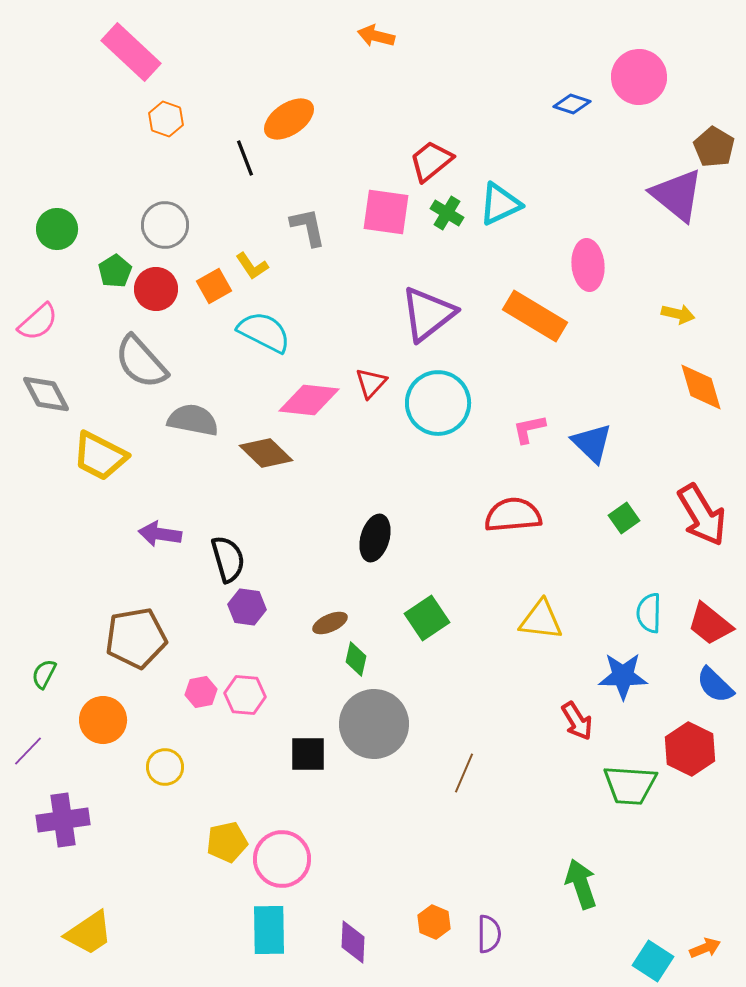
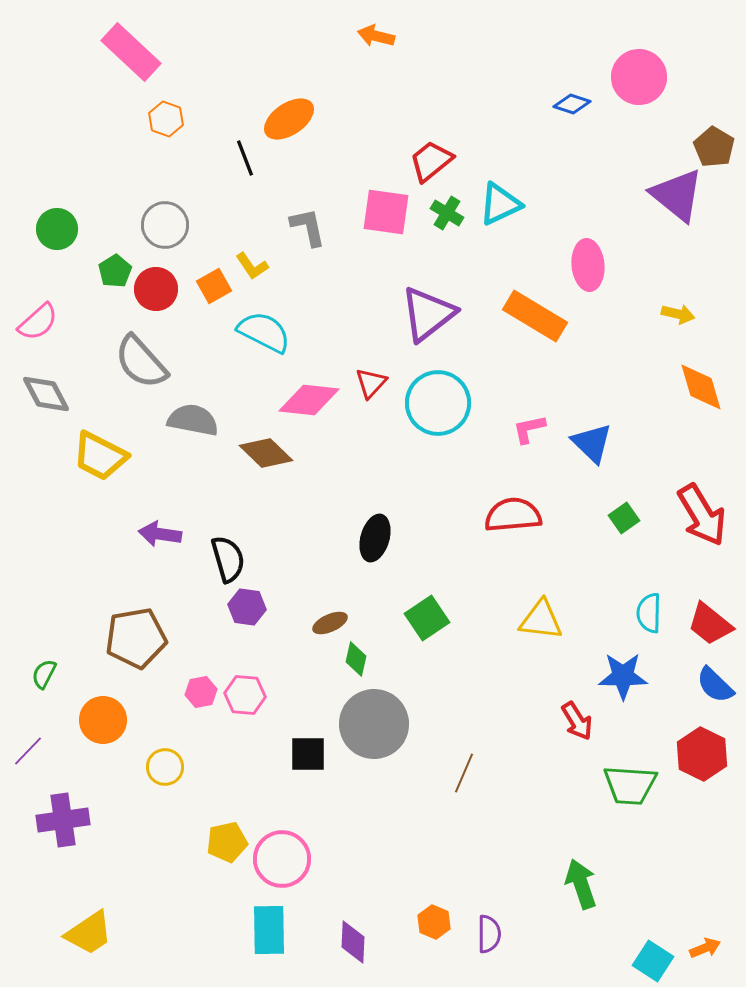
red hexagon at (690, 749): moved 12 px right, 5 px down
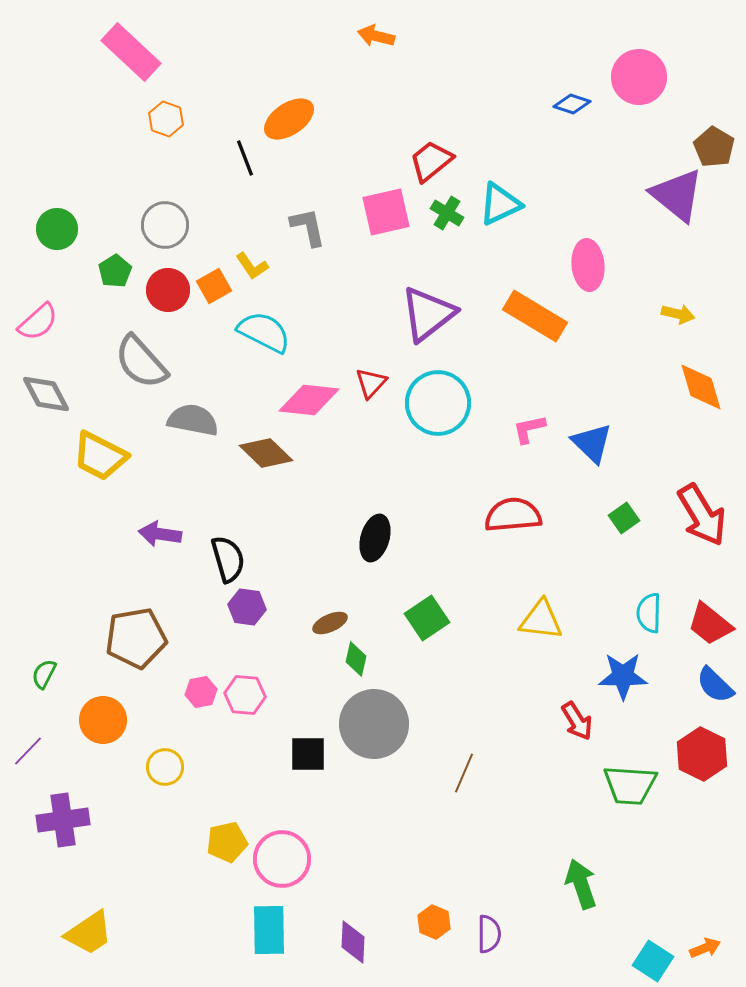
pink square at (386, 212): rotated 21 degrees counterclockwise
red circle at (156, 289): moved 12 px right, 1 px down
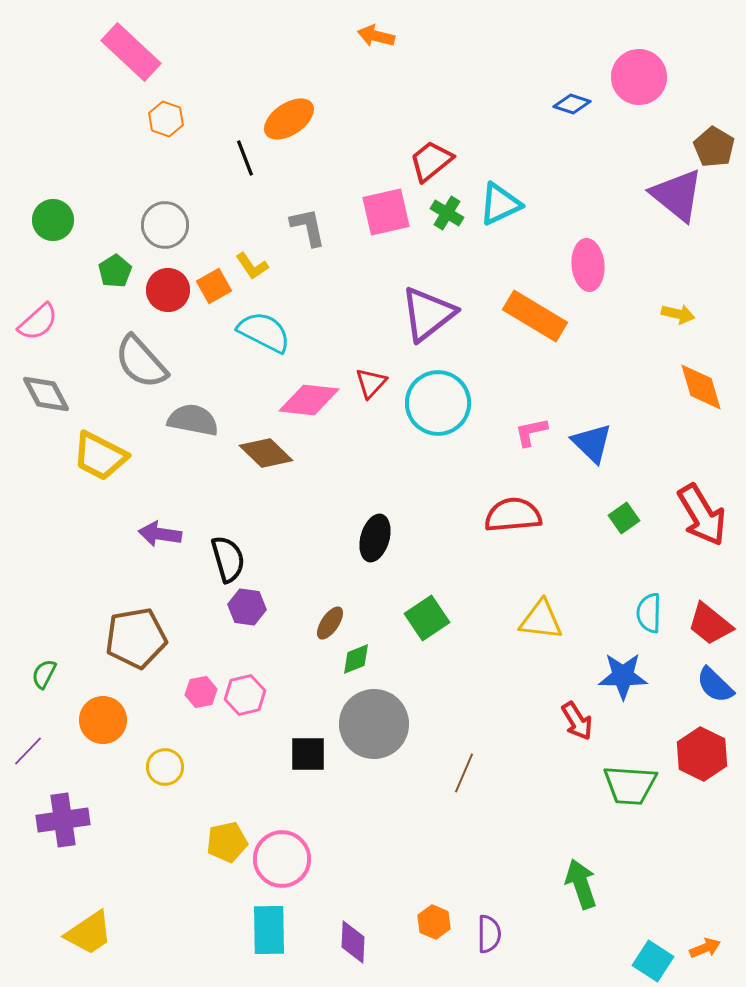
green circle at (57, 229): moved 4 px left, 9 px up
pink L-shape at (529, 429): moved 2 px right, 3 px down
brown ellipse at (330, 623): rotated 32 degrees counterclockwise
green diamond at (356, 659): rotated 56 degrees clockwise
pink hexagon at (245, 695): rotated 18 degrees counterclockwise
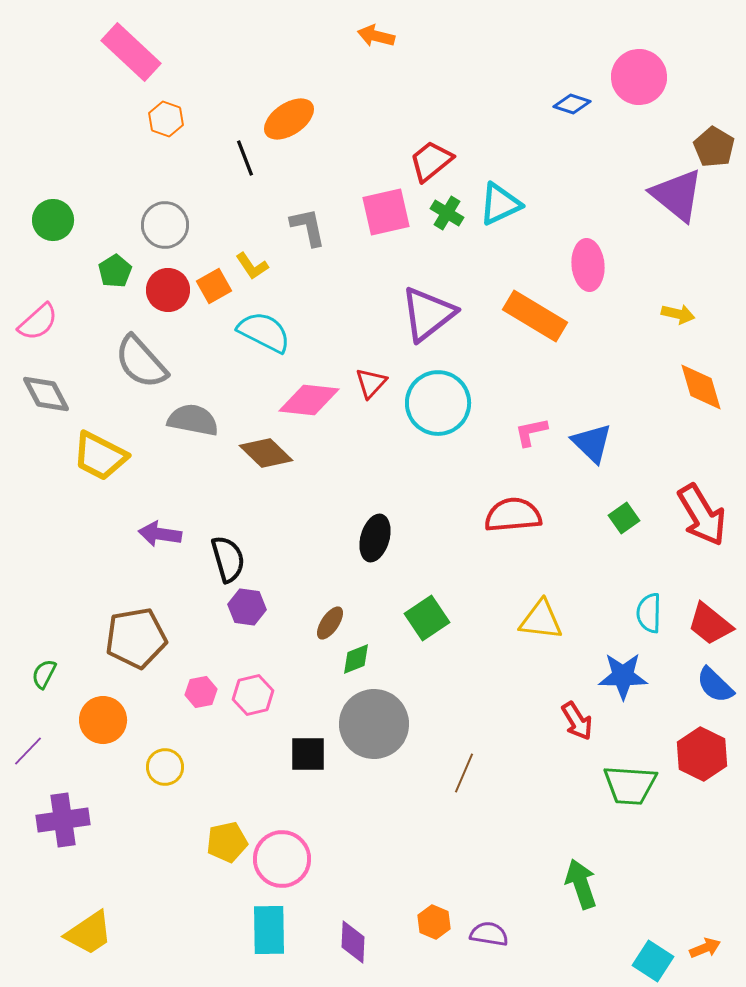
pink hexagon at (245, 695): moved 8 px right
purple semicircle at (489, 934): rotated 81 degrees counterclockwise
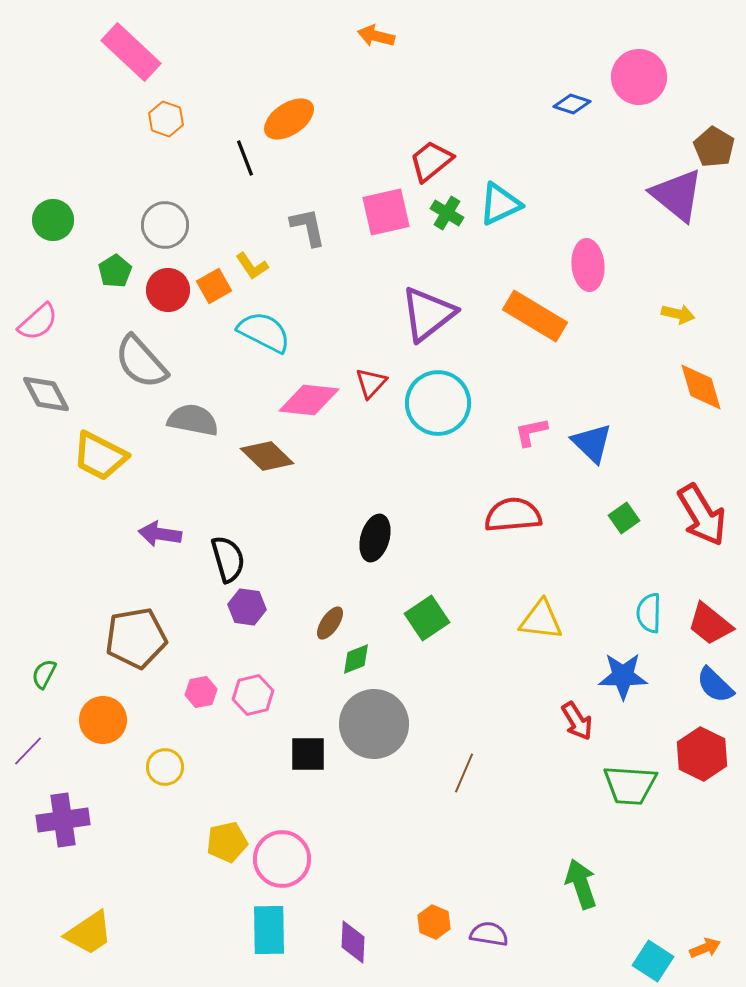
brown diamond at (266, 453): moved 1 px right, 3 px down
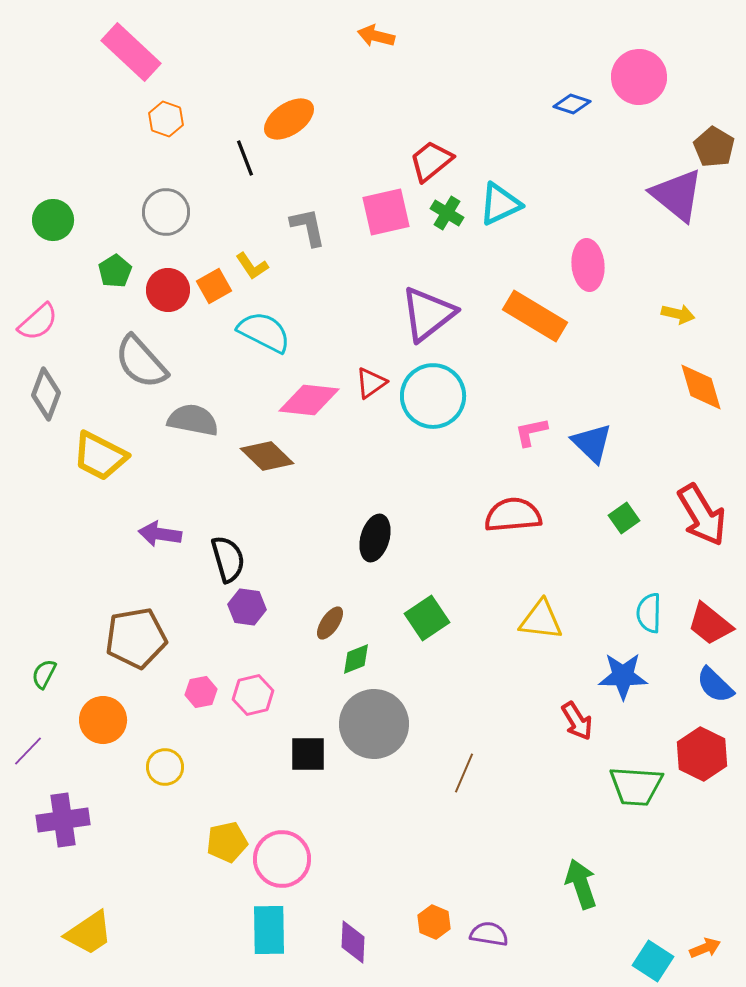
gray circle at (165, 225): moved 1 px right, 13 px up
red triangle at (371, 383): rotated 12 degrees clockwise
gray diamond at (46, 394): rotated 48 degrees clockwise
cyan circle at (438, 403): moved 5 px left, 7 px up
green trapezoid at (630, 785): moved 6 px right, 1 px down
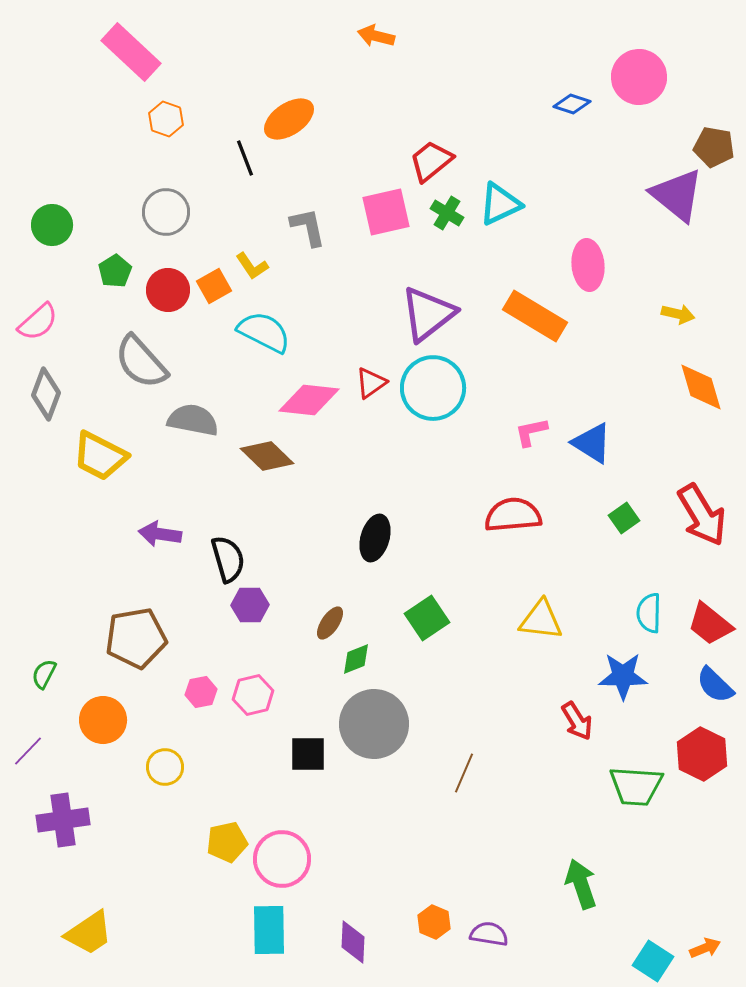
brown pentagon at (714, 147): rotated 21 degrees counterclockwise
green circle at (53, 220): moved 1 px left, 5 px down
cyan circle at (433, 396): moved 8 px up
blue triangle at (592, 443): rotated 12 degrees counterclockwise
purple hexagon at (247, 607): moved 3 px right, 2 px up; rotated 9 degrees counterclockwise
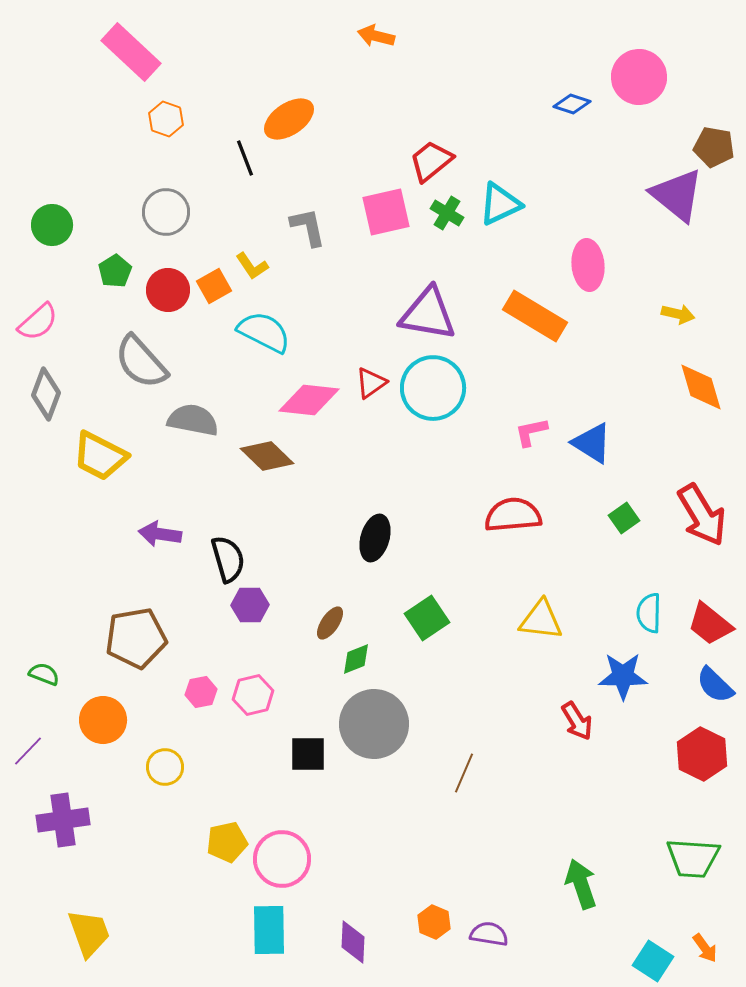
purple triangle at (428, 314): rotated 48 degrees clockwise
green semicircle at (44, 674): rotated 84 degrees clockwise
green trapezoid at (636, 786): moved 57 px right, 72 px down
yellow trapezoid at (89, 933): rotated 76 degrees counterclockwise
orange arrow at (705, 948): rotated 76 degrees clockwise
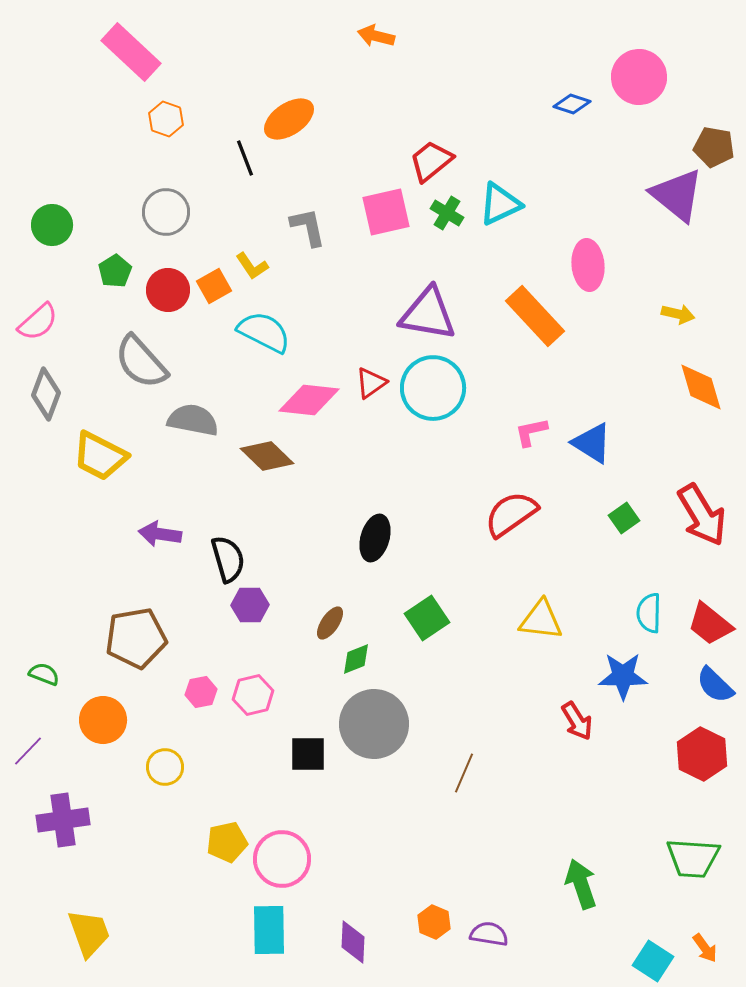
orange rectangle at (535, 316): rotated 16 degrees clockwise
red semicircle at (513, 515): moved 2 px left, 1 px up; rotated 30 degrees counterclockwise
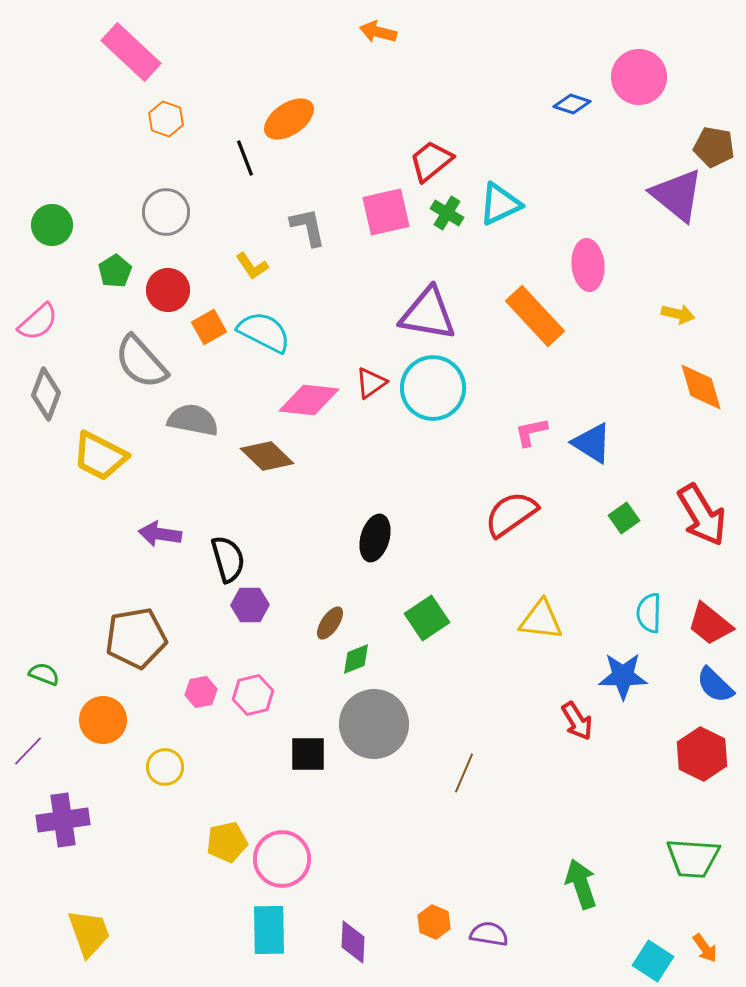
orange arrow at (376, 36): moved 2 px right, 4 px up
orange square at (214, 286): moved 5 px left, 41 px down
